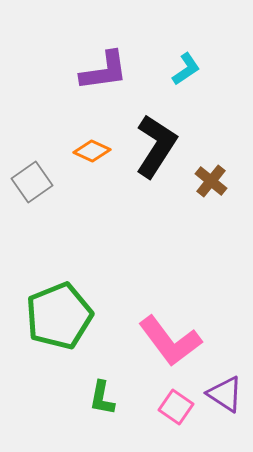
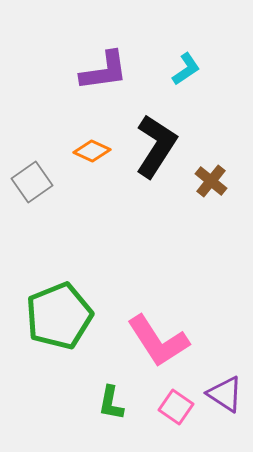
pink L-shape: moved 12 px left; rotated 4 degrees clockwise
green L-shape: moved 9 px right, 5 px down
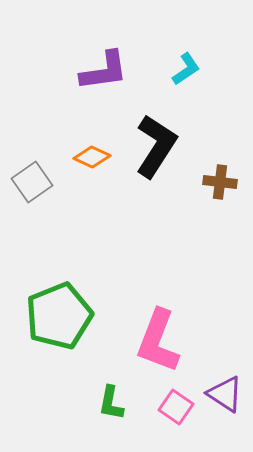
orange diamond: moved 6 px down
brown cross: moved 9 px right, 1 px down; rotated 32 degrees counterclockwise
pink L-shape: rotated 54 degrees clockwise
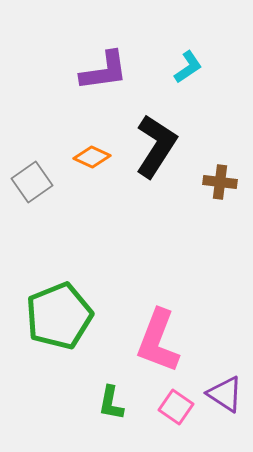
cyan L-shape: moved 2 px right, 2 px up
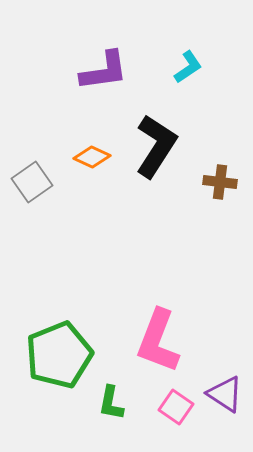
green pentagon: moved 39 px down
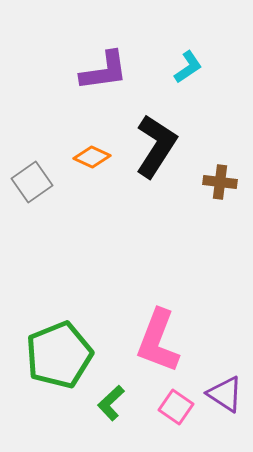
green L-shape: rotated 36 degrees clockwise
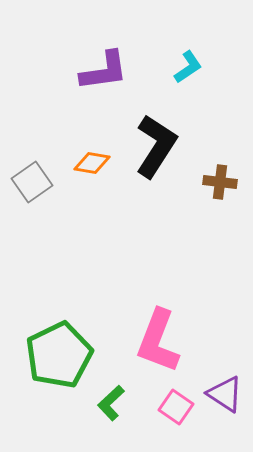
orange diamond: moved 6 px down; rotated 15 degrees counterclockwise
green pentagon: rotated 4 degrees counterclockwise
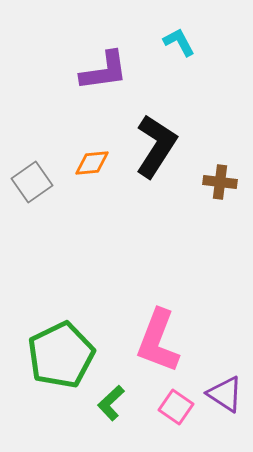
cyan L-shape: moved 9 px left, 25 px up; rotated 84 degrees counterclockwise
orange diamond: rotated 15 degrees counterclockwise
green pentagon: moved 2 px right
